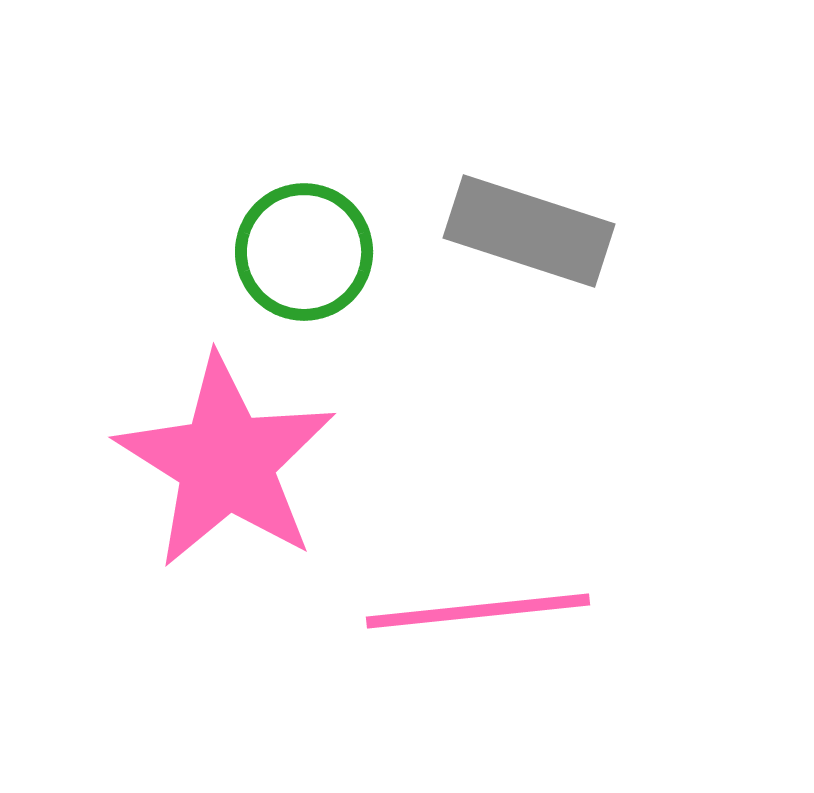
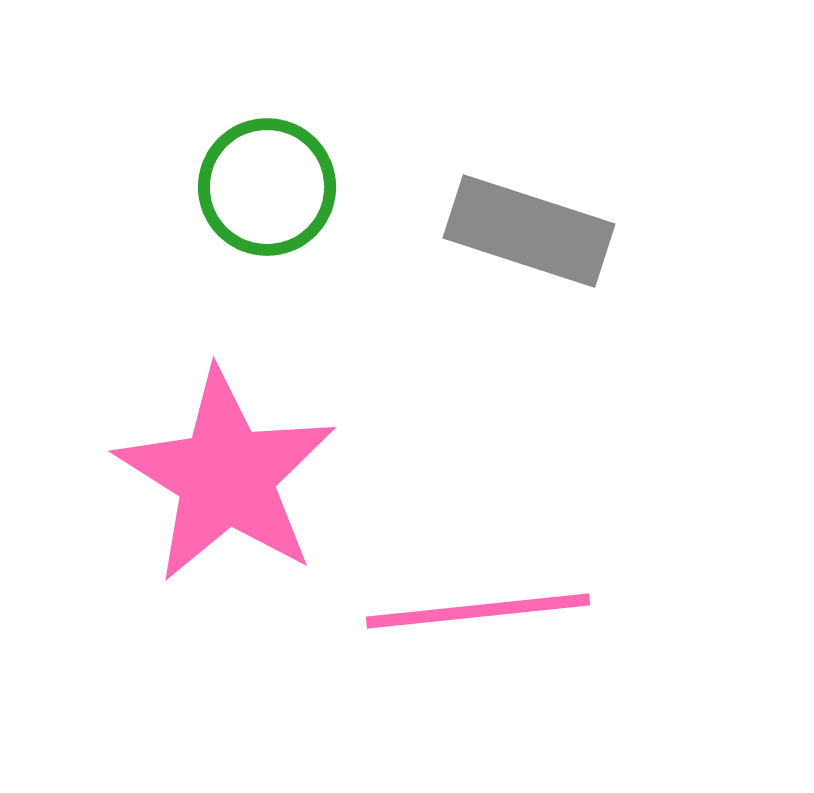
green circle: moved 37 px left, 65 px up
pink star: moved 14 px down
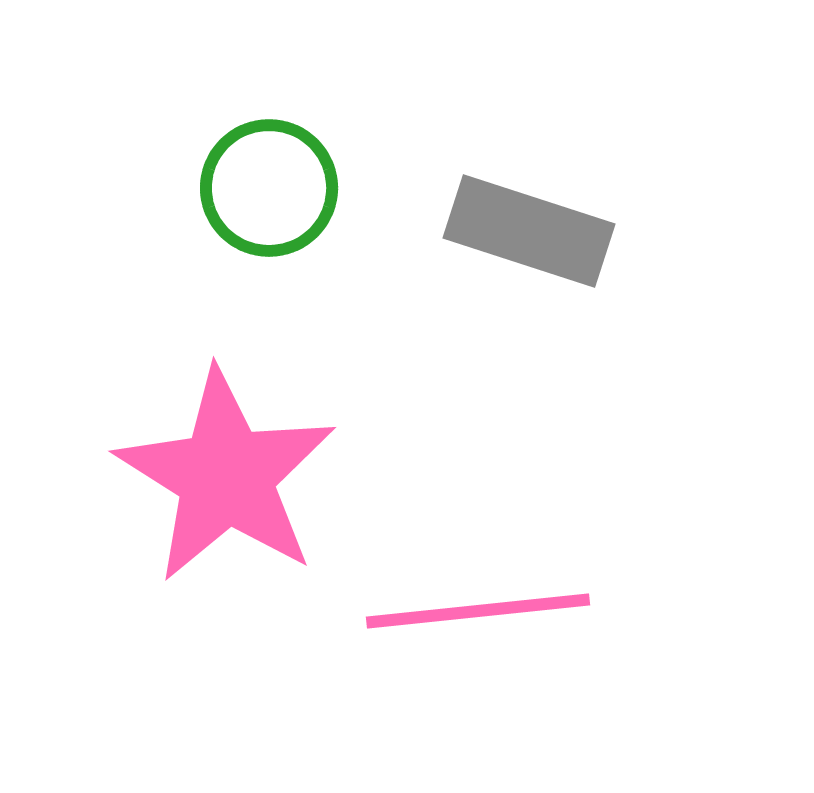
green circle: moved 2 px right, 1 px down
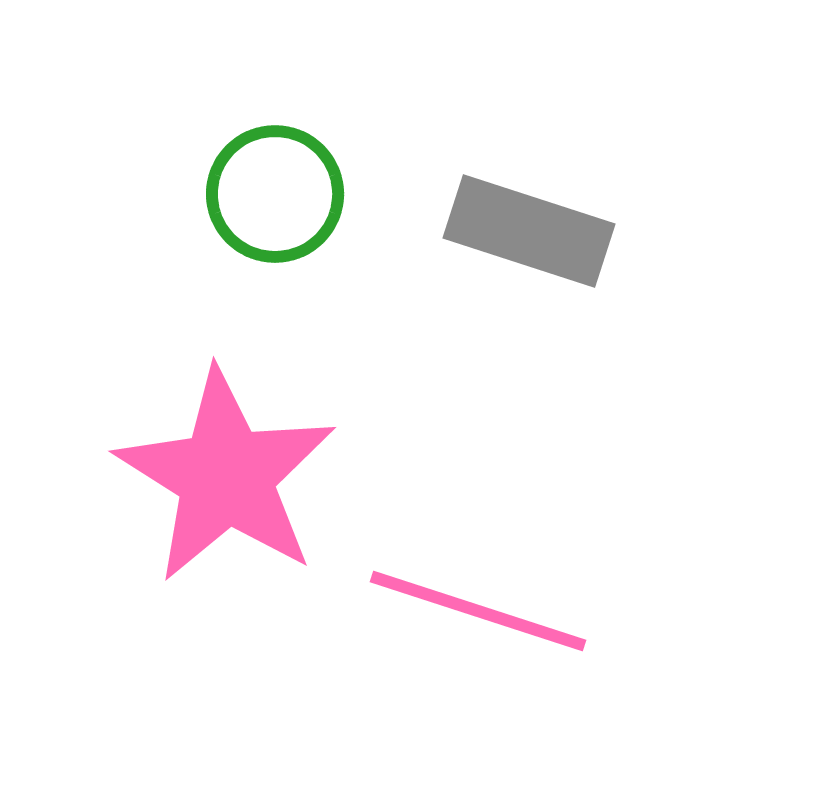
green circle: moved 6 px right, 6 px down
pink line: rotated 24 degrees clockwise
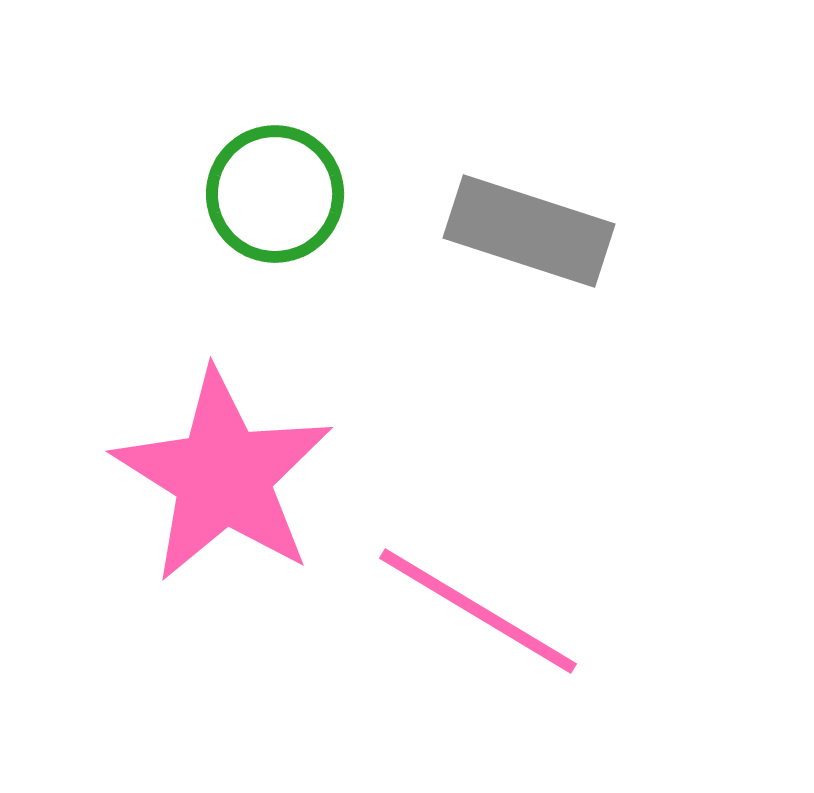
pink star: moved 3 px left
pink line: rotated 13 degrees clockwise
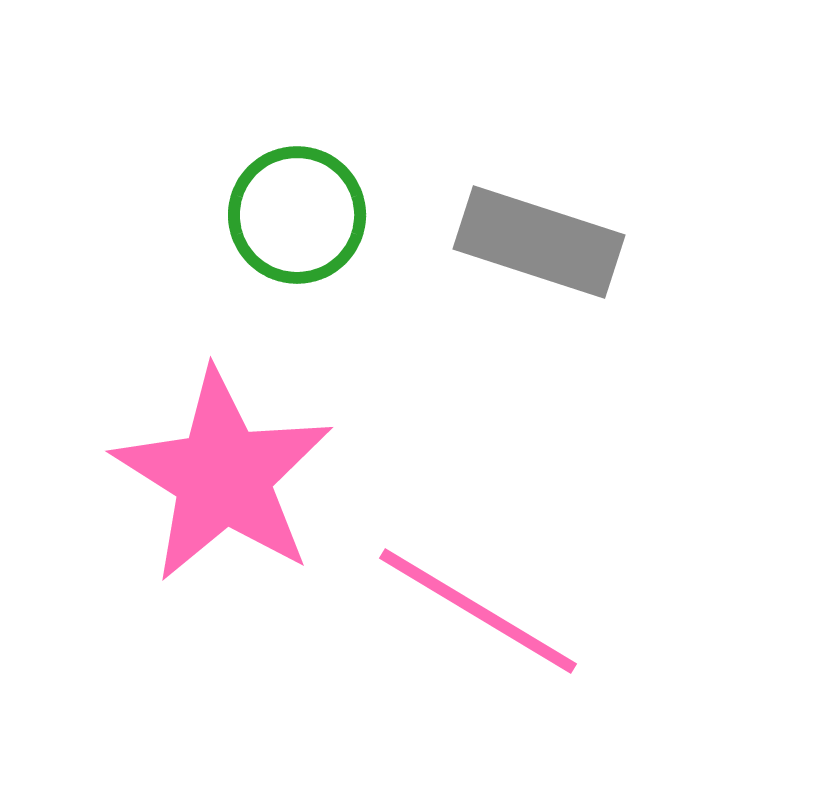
green circle: moved 22 px right, 21 px down
gray rectangle: moved 10 px right, 11 px down
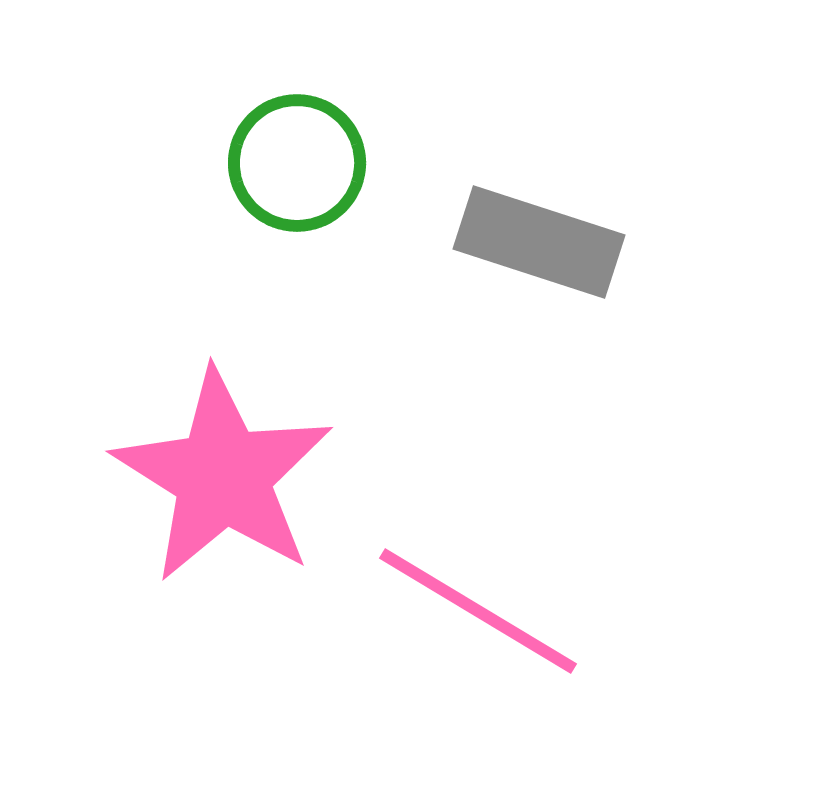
green circle: moved 52 px up
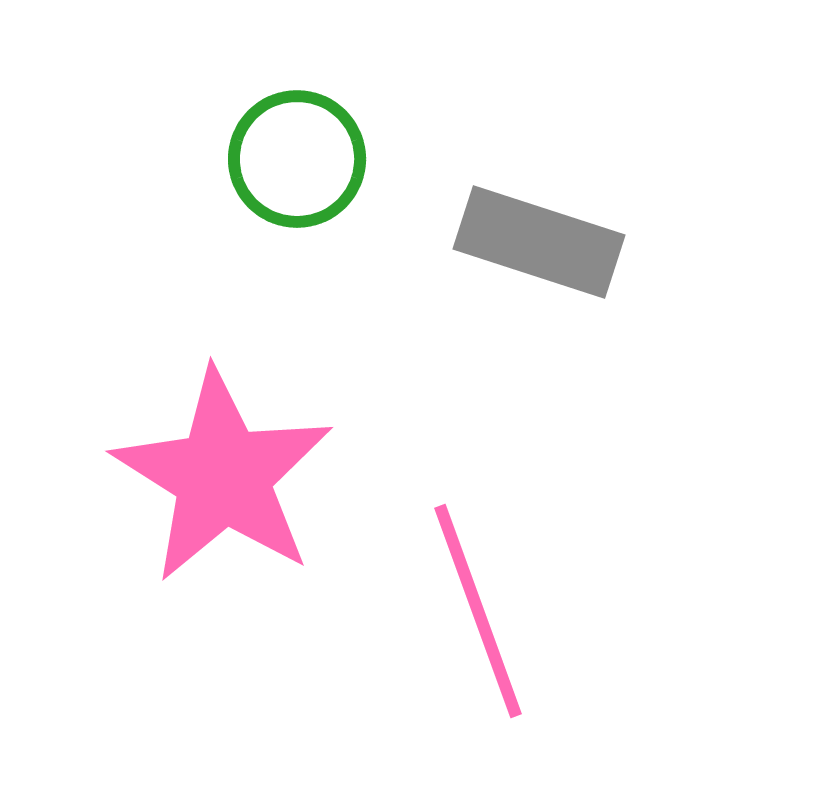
green circle: moved 4 px up
pink line: rotated 39 degrees clockwise
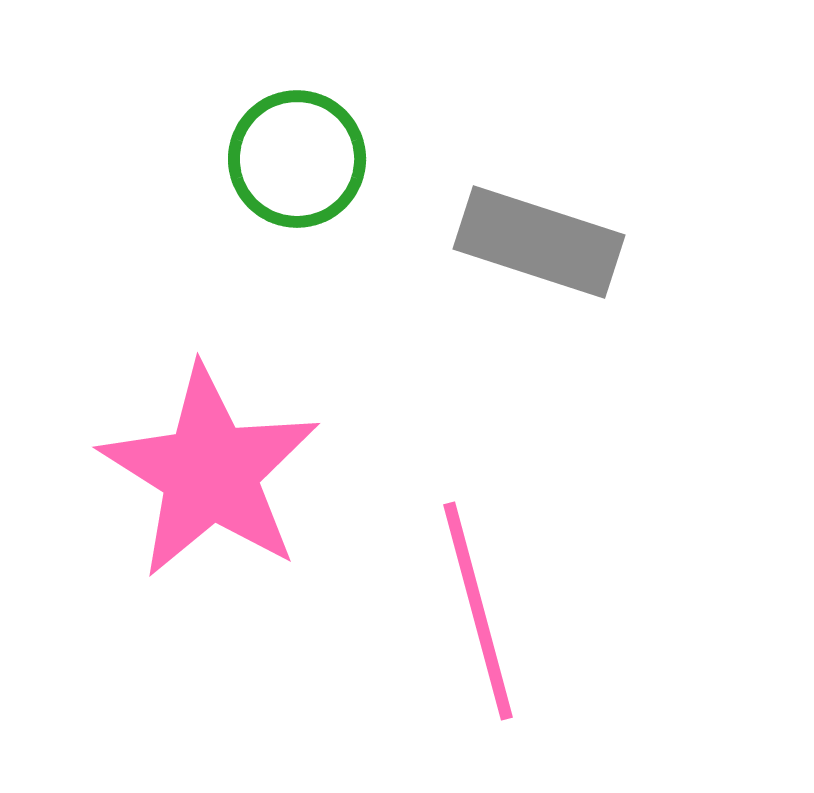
pink star: moved 13 px left, 4 px up
pink line: rotated 5 degrees clockwise
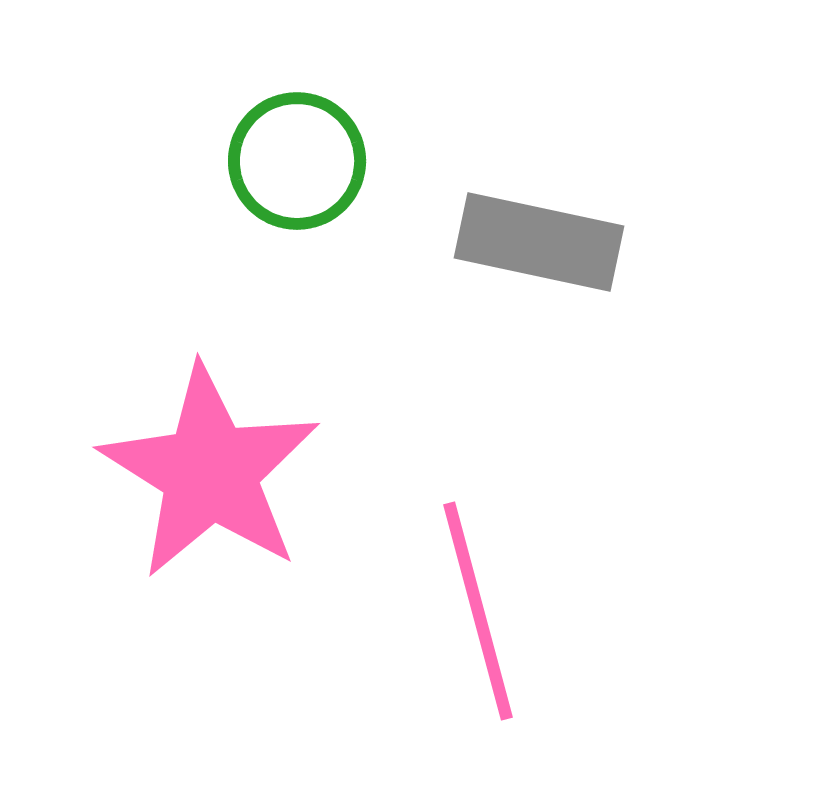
green circle: moved 2 px down
gray rectangle: rotated 6 degrees counterclockwise
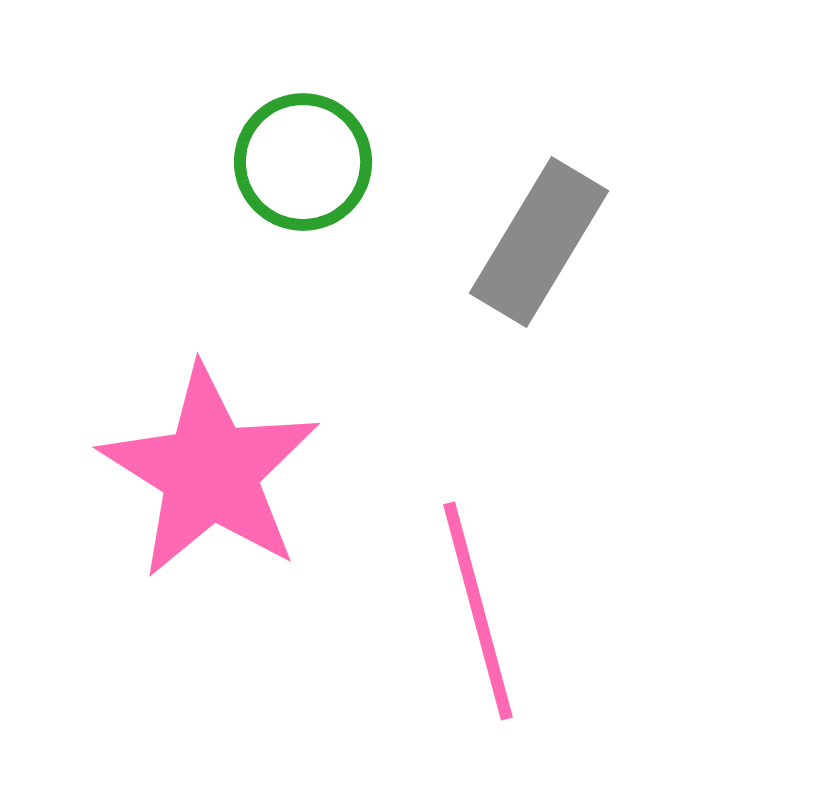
green circle: moved 6 px right, 1 px down
gray rectangle: rotated 71 degrees counterclockwise
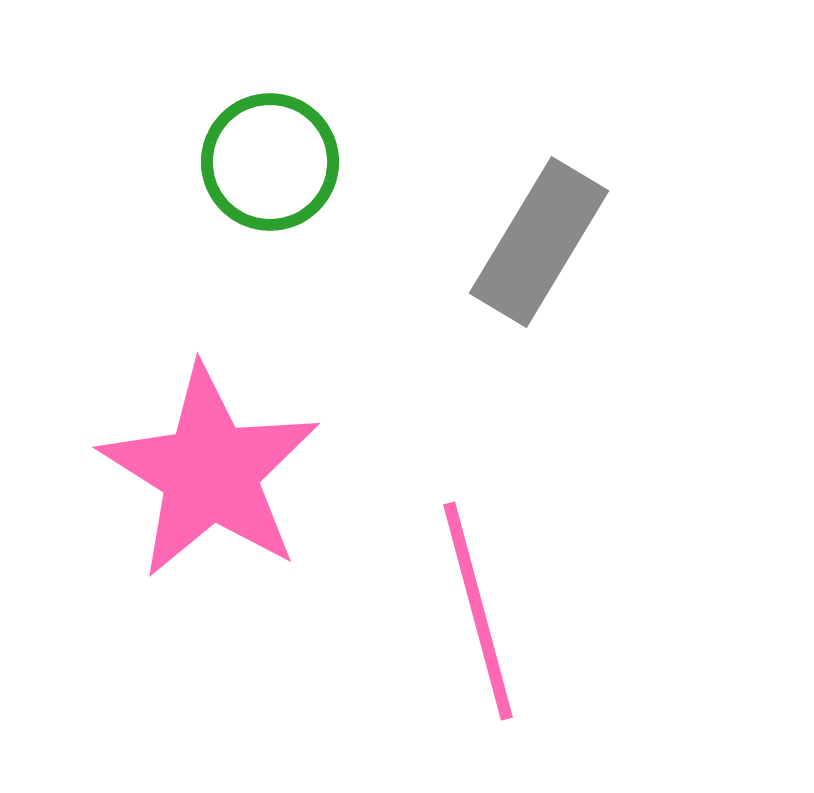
green circle: moved 33 px left
